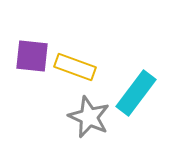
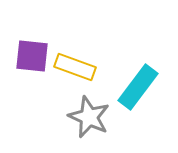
cyan rectangle: moved 2 px right, 6 px up
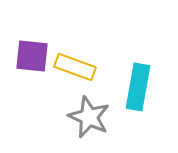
cyan rectangle: rotated 27 degrees counterclockwise
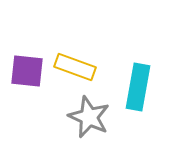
purple square: moved 5 px left, 15 px down
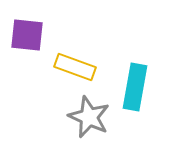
purple square: moved 36 px up
cyan rectangle: moved 3 px left
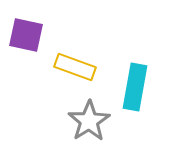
purple square: moved 1 px left; rotated 6 degrees clockwise
gray star: moved 4 px down; rotated 15 degrees clockwise
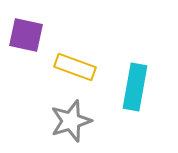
gray star: moved 18 px left; rotated 15 degrees clockwise
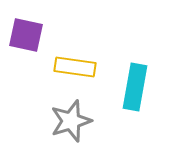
yellow rectangle: rotated 12 degrees counterclockwise
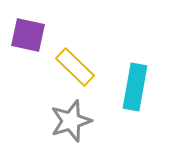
purple square: moved 2 px right
yellow rectangle: rotated 36 degrees clockwise
